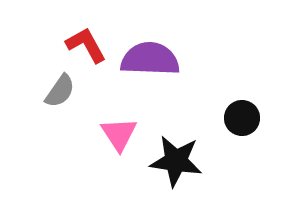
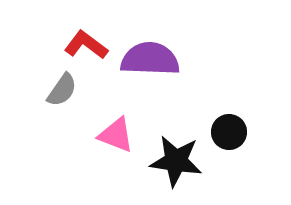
red L-shape: rotated 24 degrees counterclockwise
gray semicircle: moved 2 px right, 1 px up
black circle: moved 13 px left, 14 px down
pink triangle: moved 3 px left, 1 px down; rotated 36 degrees counterclockwise
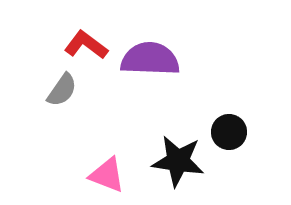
pink triangle: moved 9 px left, 40 px down
black star: moved 2 px right
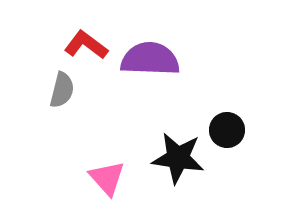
gray semicircle: rotated 21 degrees counterclockwise
black circle: moved 2 px left, 2 px up
black star: moved 3 px up
pink triangle: moved 3 px down; rotated 27 degrees clockwise
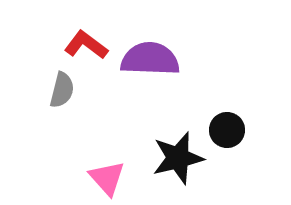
black star: rotated 22 degrees counterclockwise
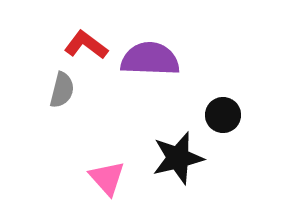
black circle: moved 4 px left, 15 px up
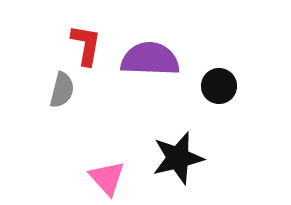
red L-shape: rotated 63 degrees clockwise
black circle: moved 4 px left, 29 px up
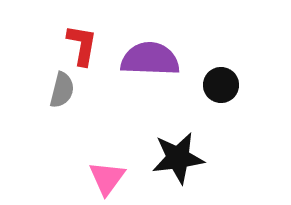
red L-shape: moved 4 px left
black circle: moved 2 px right, 1 px up
black star: rotated 6 degrees clockwise
pink triangle: rotated 18 degrees clockwise
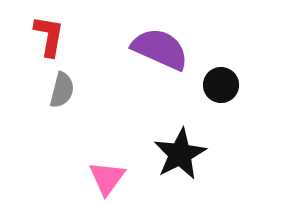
red L-shape: moved 33 px left, 9 px up
purple semicircle: moved 10 px right, 10 px up; rotated 22 degrees clockwise
black star: moved 2 px right, 4 px up; rotated 20 degrees counterclockwise
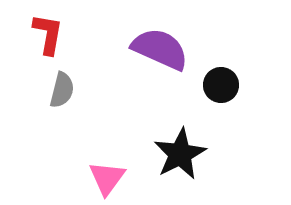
red L-shape: moved 1 px left, 2 px up
